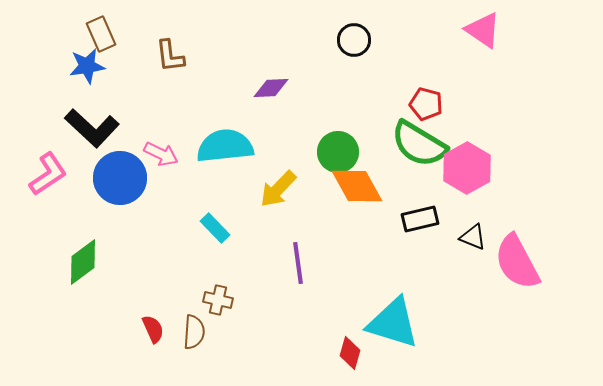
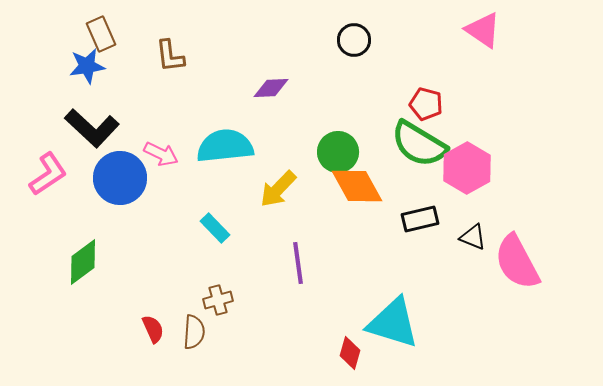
brown cross: rotated 28 degrees counterclockwise
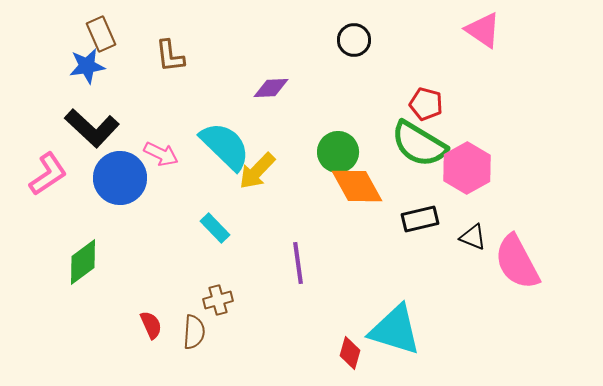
cyan semicircle: rotated 50 degrees clockwise
yellow arrow: moved 21 px left, 18 px up
cyan triangle: moved 2 px right, 7 px down
red semicircle: moved 2 px left, 4 px up
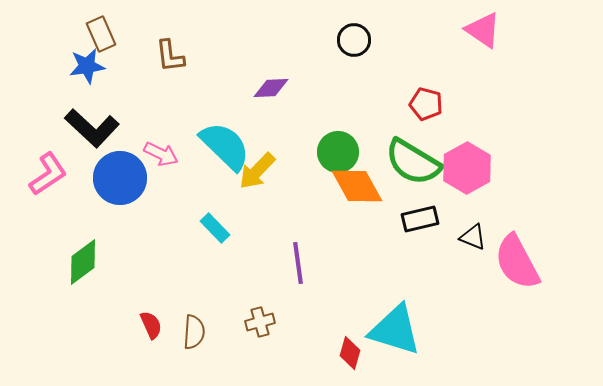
green semicircle: moved 6 px left, 18 px down
brown cross: moved 42 px right, 22 px down
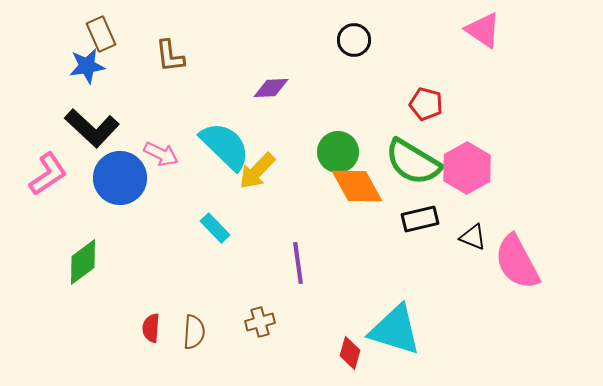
red semicircle: moved 3 px down; rotated 152 degrees counterclockwise
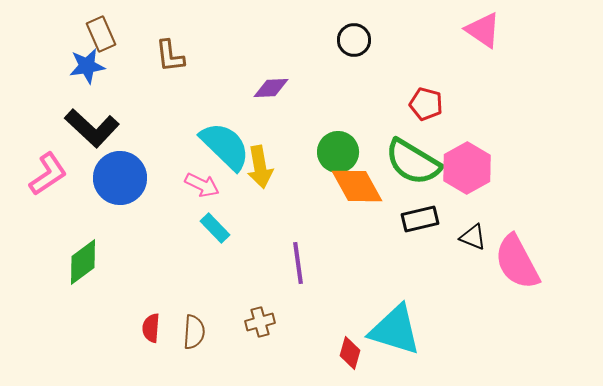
pink arrow: moved 41 px right, 31 px down
yellow arrow: moved 3 px right, 4 px up; rotated 54 degrees counterclockwise
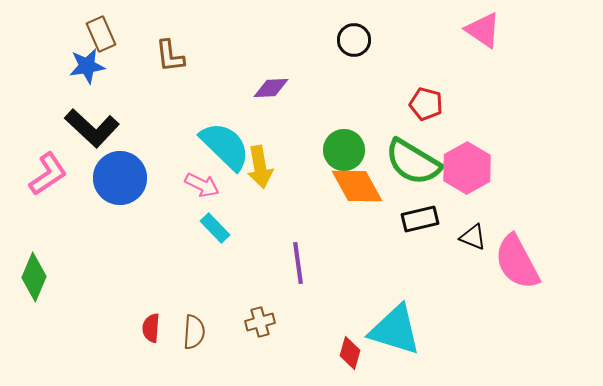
green circle: moved 6 px right, 2 px up
green diamond: moved 49 px left, 15 px down; rotated 30 degrees counterclockwise
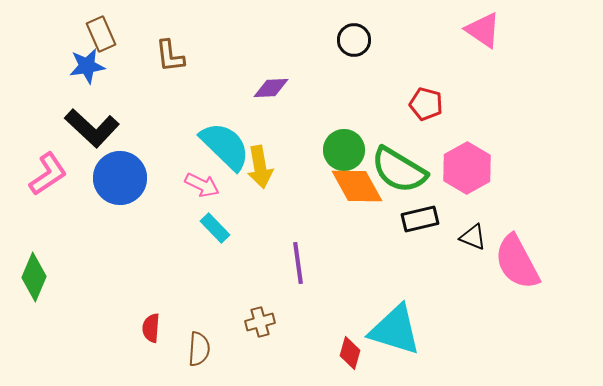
green semicircle: moved 14 px left, 8 px down
brown semicircle: moved 5 px right, 17 px down
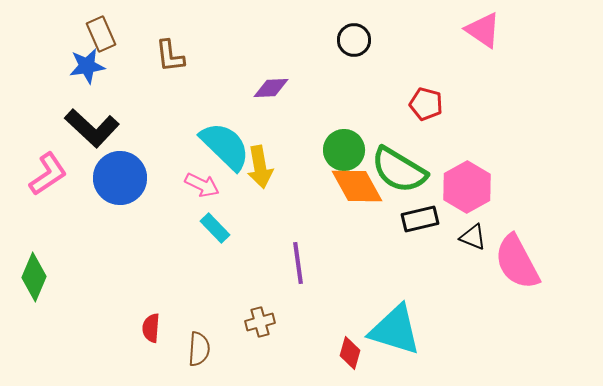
pink hexagon: moved 19 px down
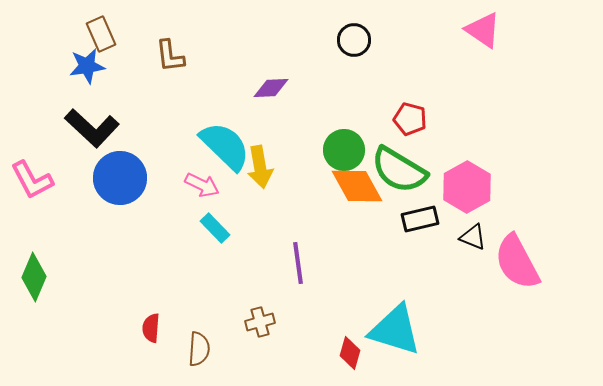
red pentagon: moved 16 px left, 15 px down
pink L-shape: moved 16 px left, 6 px down; rotated 96 degrees clockwise
